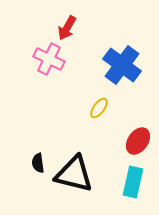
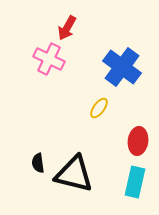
blue cross: moved 2 px down
red ellipse: rotated 28 degrees counterclockwise
cyan rectangle: moved 2 px right
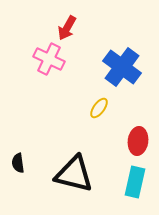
black semicircle: moved 20 px left
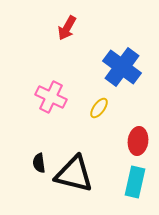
pink cross: moved 2 px right, 38 px down
black semicircle: moved 21 px right
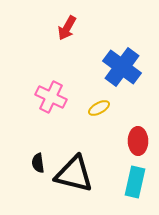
yellow ellipse: rotated 25 degrees clockwise
red ellipse: rotated 8 degrees counterclockwise
black semicircle: moved 1 px left
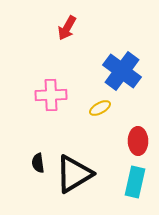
blue cross: moved 4 px down
pink cross: moved 2 px up; rotated 28 degrees counterclockwise
yellow ellipse: moved 1 px right
black triangle: rotated 45 degrees counterclockwise
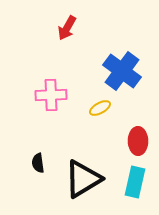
black triangle: moved 9 px right, 5 px down
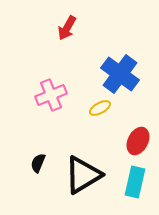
blue cross: moved 2 px left, 3 px down
pink cross: rotated 20 degrees counterclockwise
red ellipse: rotated 28 degrees clockwise
black semicircle: rotated 30 degrees clockwise
black triangle: moved 4 px up
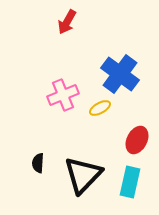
red arrow: moved 6 px up
pink cross: moved 12 px right
red ellipse: moved 1 px left, 1 px up
black semicircle: rotated 18 degrees counterclockwise
black triangle: rotated 15 degrees counterclockwise
cyan rectangle: moved 5 px left
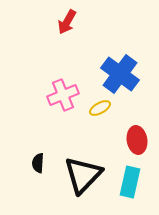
red ellipse: rotated 36 degrees counterclockwise
